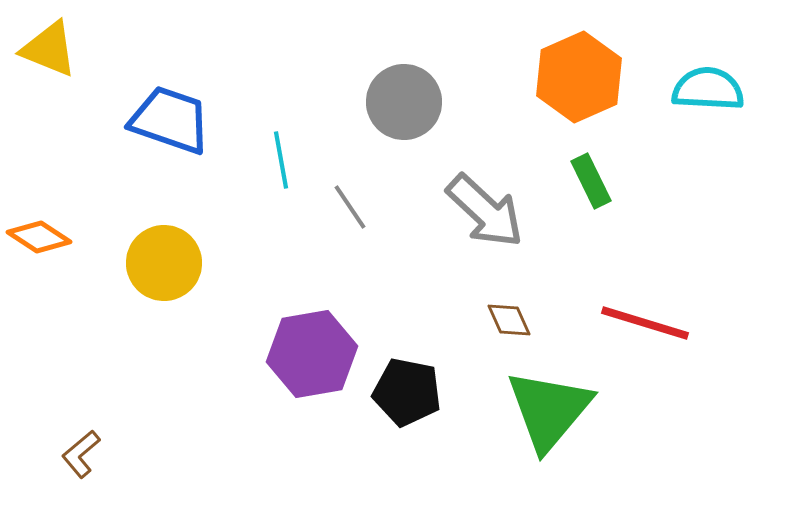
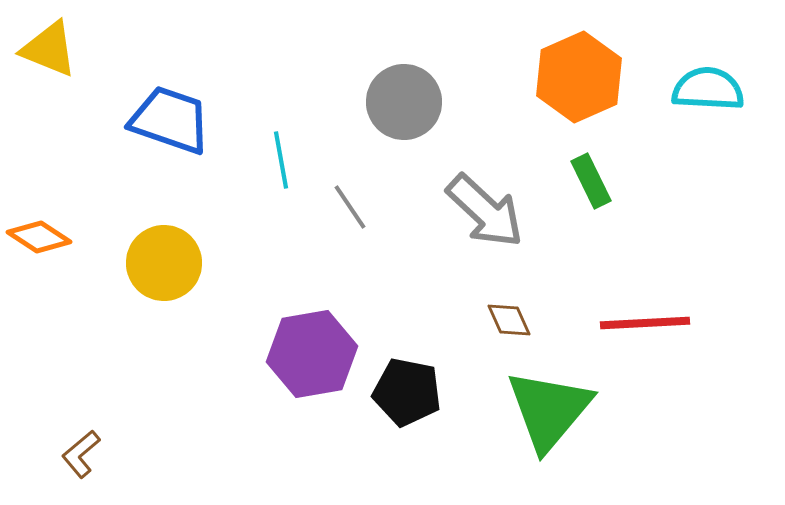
red line: rotated 20 degrees counterclockwise
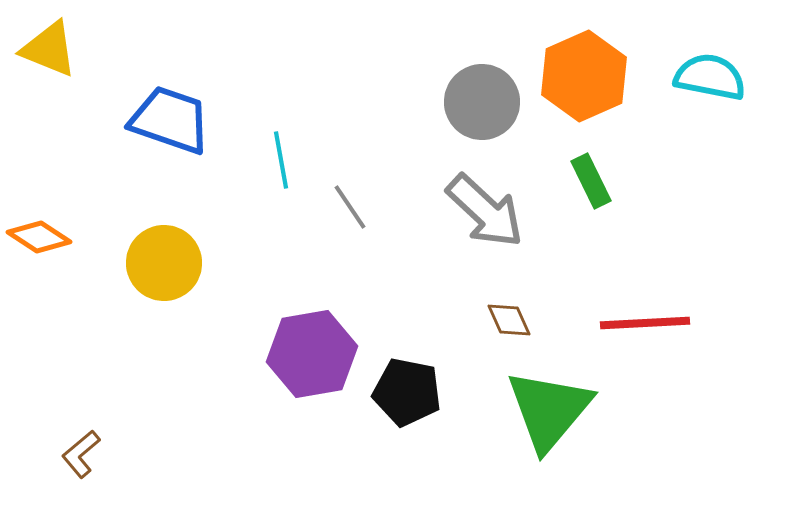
orange hexagon: moved 5 px right, 1 px up
cyan semicircle: moved 2 px right, 12 px up; rotated 8 degrees clockwise
gray circle: moved 78 px right
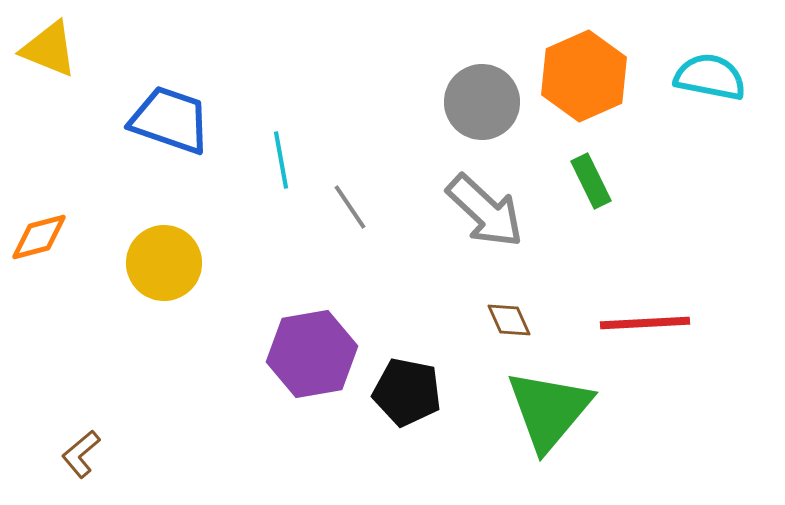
orange diamond: rotated 48 degrees counterclockwise
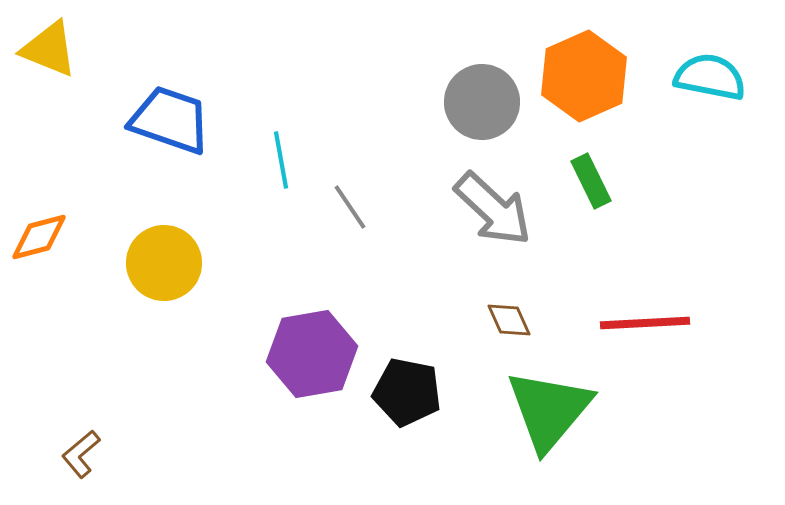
gray arrow: moved 8 px right, 2 px up
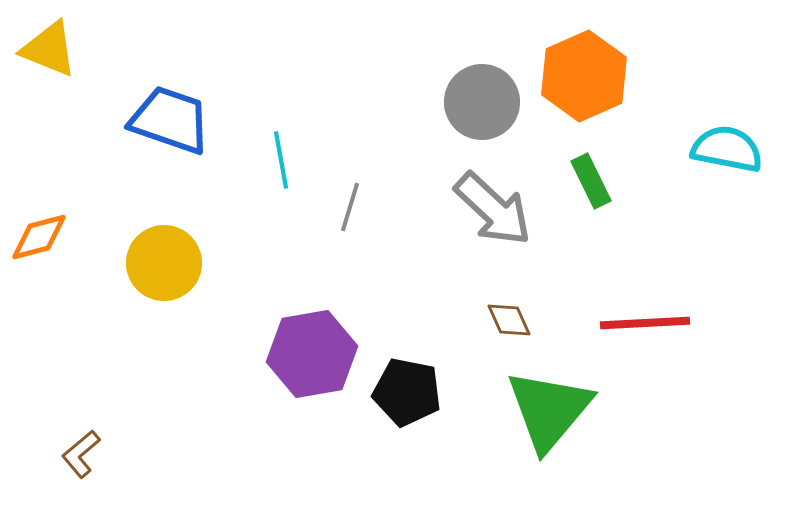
cyan semicircle: moved 17 px right, 72 px down
gray line: rotated 51 degrees clockwise
